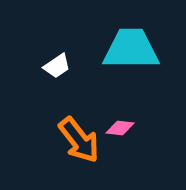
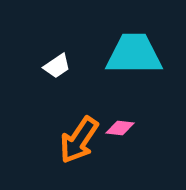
cyan trapezoid: moved 3 px right, 5 px down
orange arrow: rotated 72 degrees clockwise
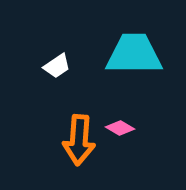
pink diamond: rotated 24 degrees clockwise
orange arrow: rotated 30 degrees counterclockwise
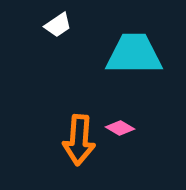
white trapezoid: moved 1 px right, 41 px up
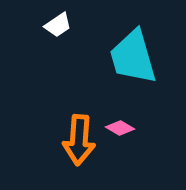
cyan trapezoid: moved 1 px left, 3 px down; rotated 106 degrees counterclockwise
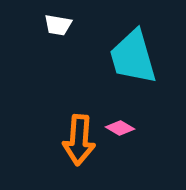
white trapezoid: rotated 44 degrees clockwise
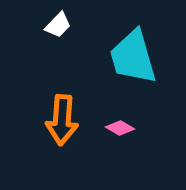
white trapezoid: rotated 56 degrees counterclockwise
orange arrow: moved 17 px left, 20 px up
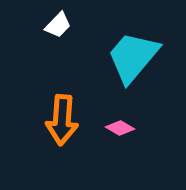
cyan trapezoid: rotated 56 degrees clockwise
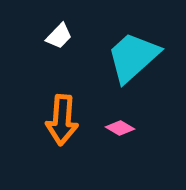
white trapezoid: moved 1 px right, 11 px down
cyan trapezoid: rotated 8 degrees clockwise
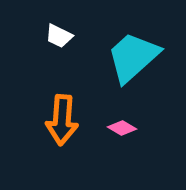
white trapezoid: rotated 72 degrees clockwise
pink diamond: moved 2 px right
